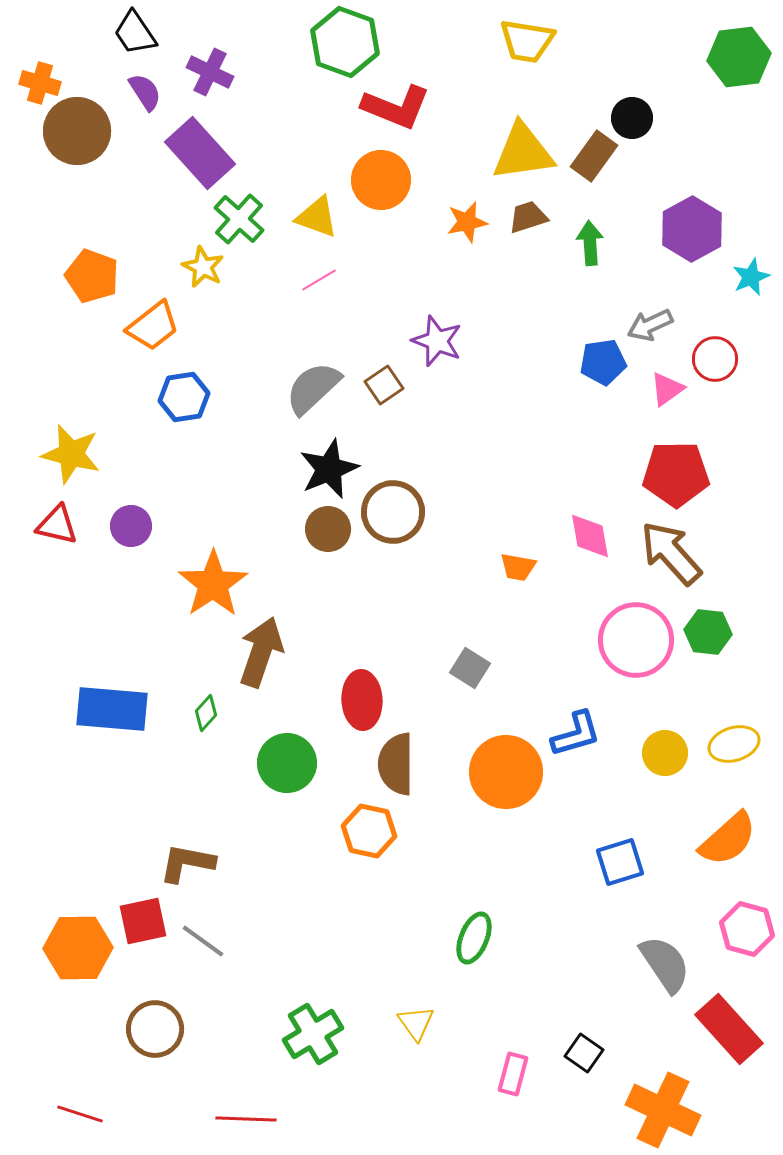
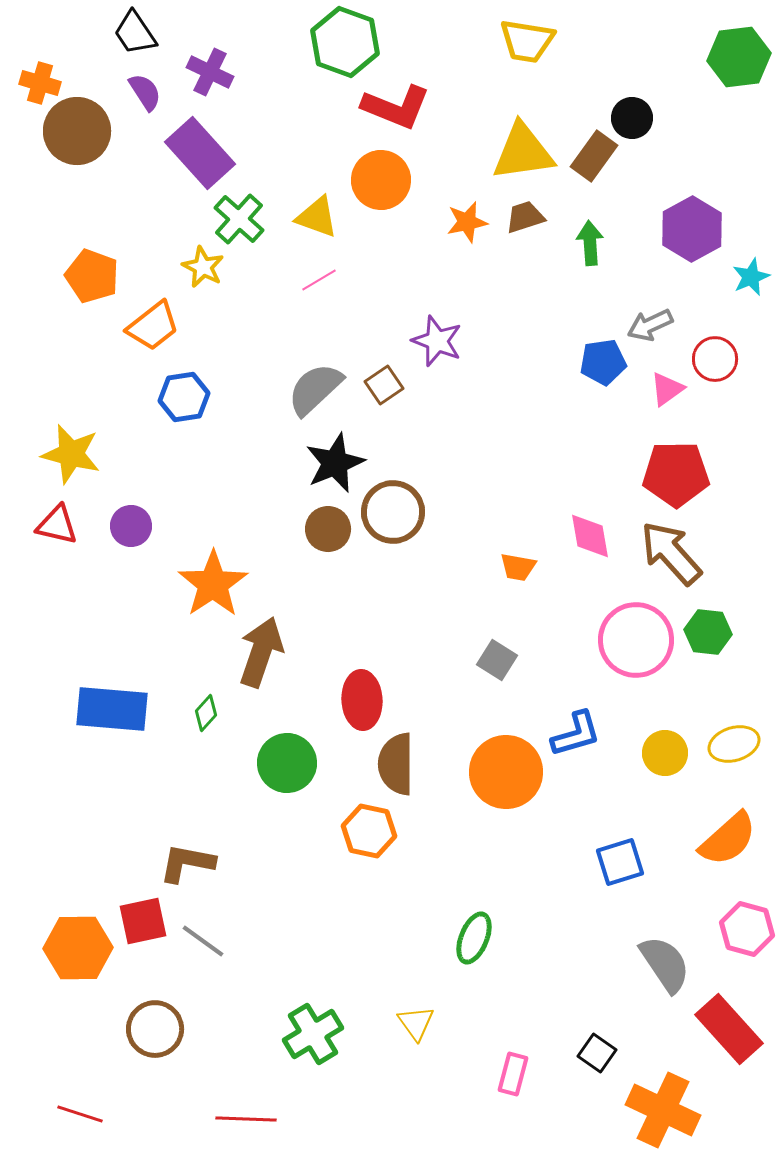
brown trapezoid at (528, 217): moved 3 px left
gray semicircle at (313, 388): moved 2 px right, 1 px down
black star at (329, 469): moved 6 px right, 6 px up
gray square at (470, 668): moved 27 px right, 8 px up
black square at (584, 1053): moved 13 px right
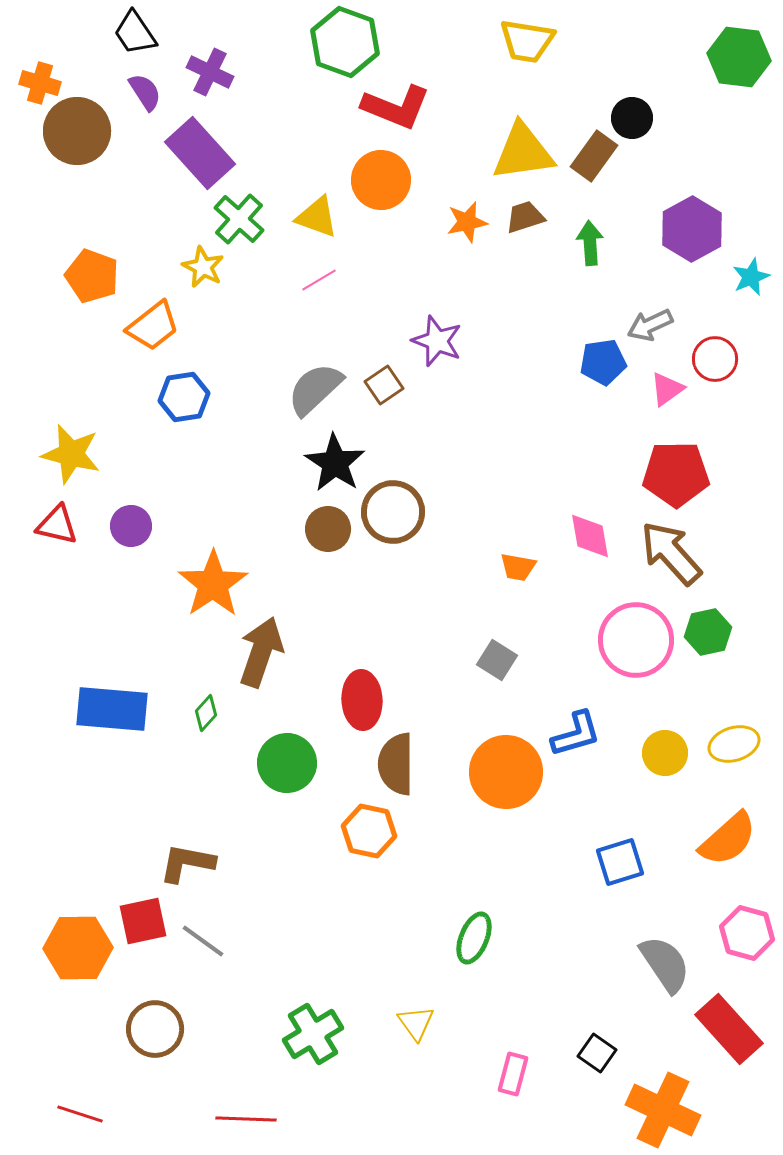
green hexagon at (739, 57): rotated 14 degrees clockwise
black star at (335, 463): rotated 16 degrees counterclockwise
green hexagon at (708, 632): rotated 18 degrees counterclockwise
pink hexagon at (747, 929): moved 4 px down
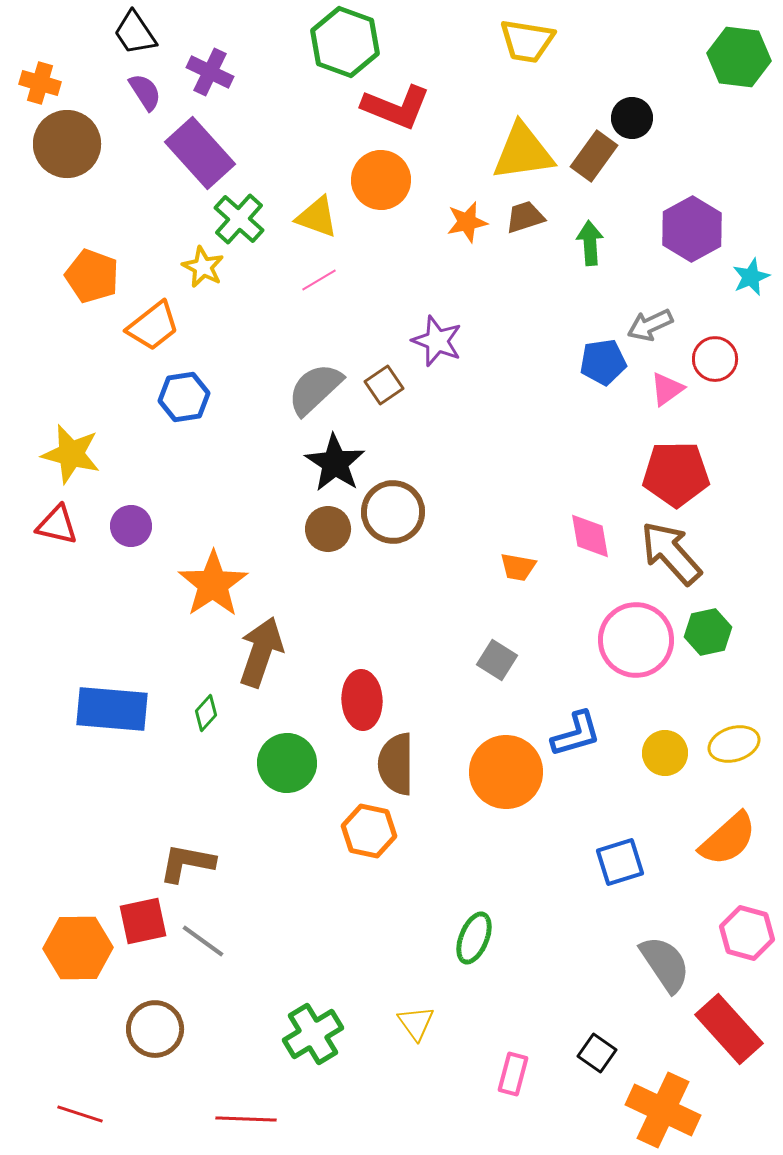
brown circle at (77, 131): moved 10 px left, 13 px down
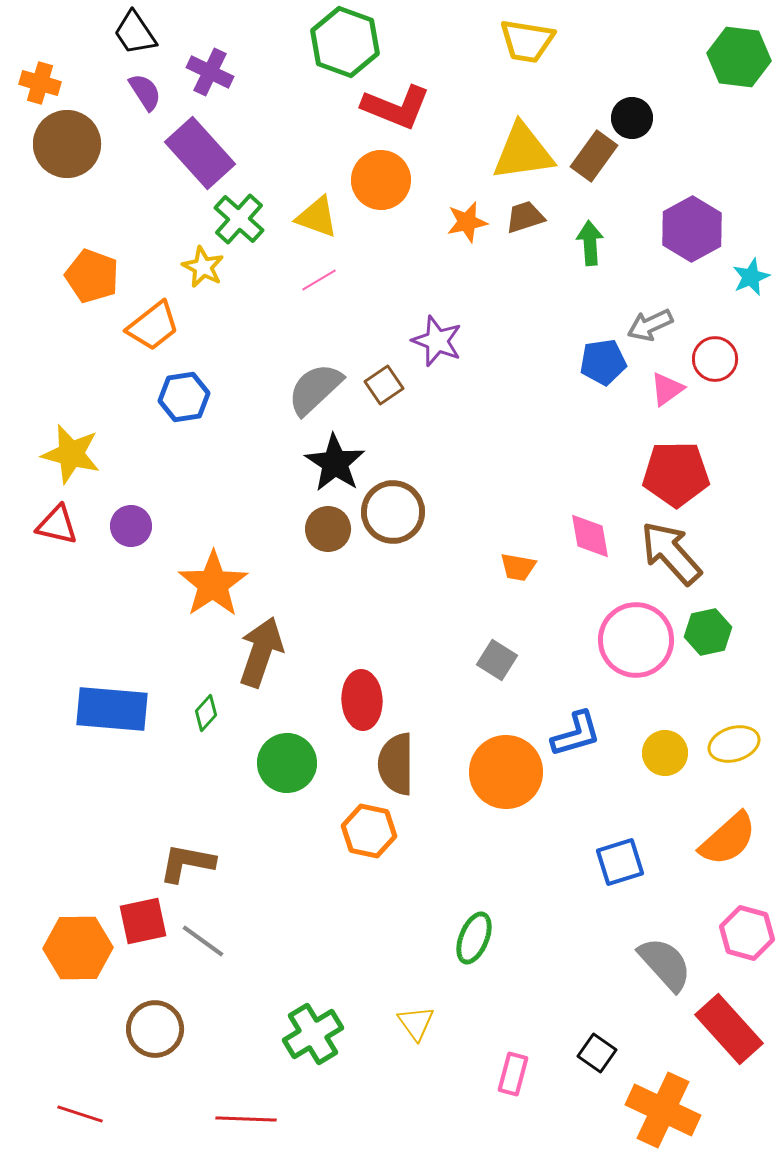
gray semicircle at (665, 964): rotated 8 degrees counterclockwise
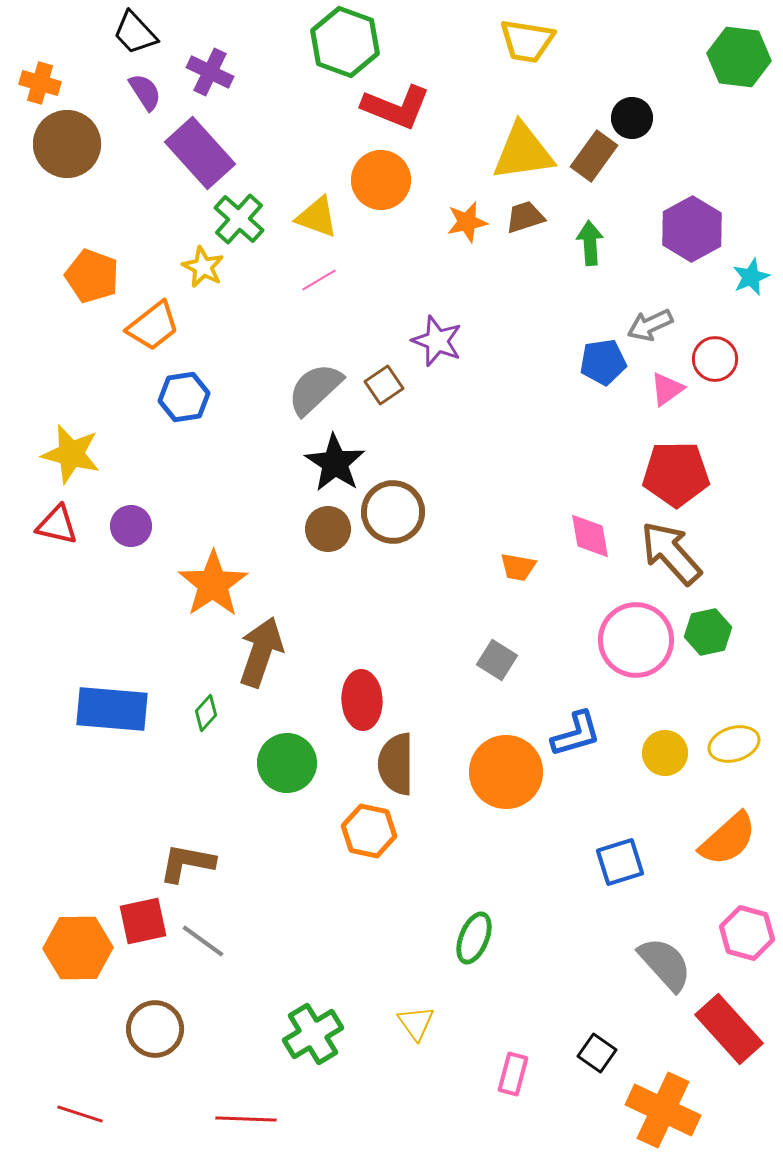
black trapezoid at (135, 33): rotated 9 degrees counterclockwise
